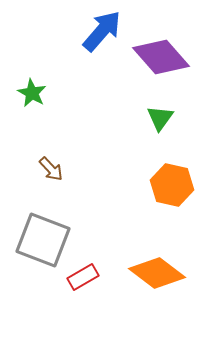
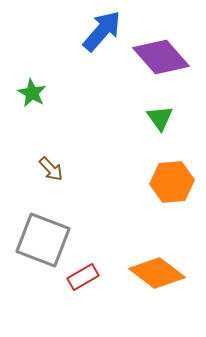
green triangle: rotated 12 degrees counterclockwise
orange hexagon: moved 3 px up; rotated 18 degrees counterclockwise
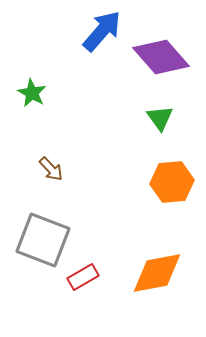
orange diamond: rotated 48 degrees counterclockwise
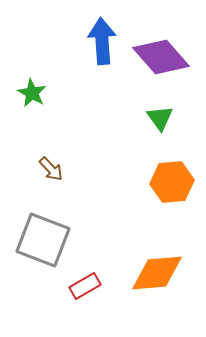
blue arrow: moved 10 px down; rotated 45 degrees counterclockwise
orange diamond: rotated 6 degrees clockwise
red rectangle: moved 2 px right, 9 px down
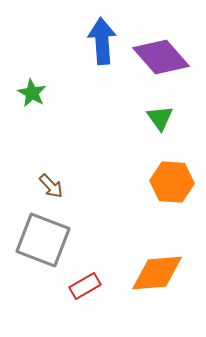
brown arrow: moved 17 px down
orange hexagon: rotated 9 degrees clockwise
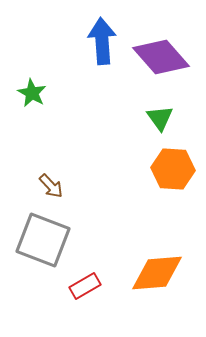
orange hexagon: moved 1 px right, 13 px up
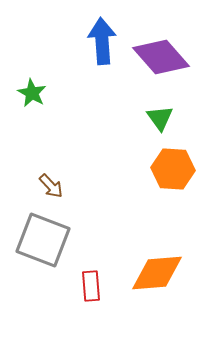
red rectangle: moved 6 px right; rotated 64 degrees counterclockwise
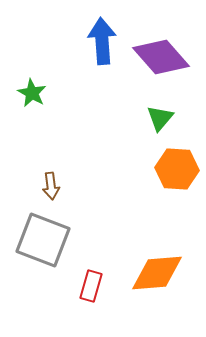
green triangle: rotated 16 degrees clockwise
orange hexagon: moved 4 px right
brown arrow: rotated 36 degrees clockwise
red rectangle: rotated 20 degrees clockwise
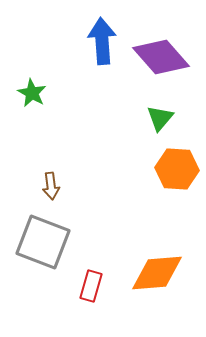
gray square: moved 2 px down
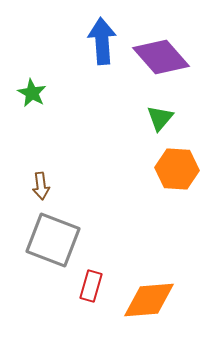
brown arrow: moved 10 px left
gray square: moved 10 px right, 2 px up
orange diamond: moved 8 px left, 27 px down
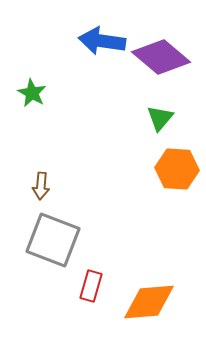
blue arrow: rotated 78 degrees counterclockwise
purple diamond: rotated 8 degrees counterclockwise
brown arrow: rotated 12 degrees clockwise
orange diamond: moved 2 px down
